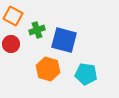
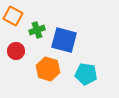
red circle: moved 5 px right, 7 px down
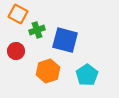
orange square: moved 5 px right, 2 px up
blue square: moved 1 px right
orange hexagon: moved 2 px down; rotated 25 degrees clockwise
cyan pentagon: moved 1 px right, 1 px down; rotated 30 degrees clockwise
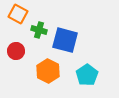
green cross: moved 2 px right; rotated 35 degrees clockwise
orange hexagon: rotated 15 degrees counterclockwise
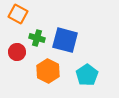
green cross: moved 2 px left, 8 px down
red circle: moved 1 px right, 1 px down
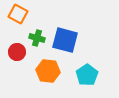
orange hexagon: rotated 20 degrees counterclockwise
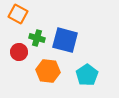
red circle: moved 2 px right
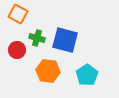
red circle: moved 2 px left, 2 px up
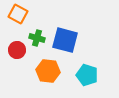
cyan pentagon: rotated 20 degrees counterclockwise
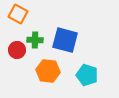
green cross: moved 2 px left, 2 px down; rotated 14 degrees counterclockwise
